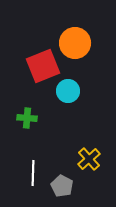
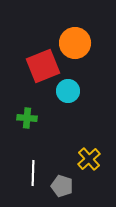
gray pentagon: rotated 10 degrees counterclockwise
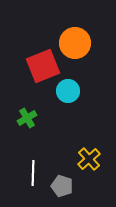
green cross: rotated 36 degrees counterclockwise
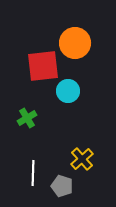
red square: rotated 16 degrees clockwise
yellow cross: moved 7 px left
